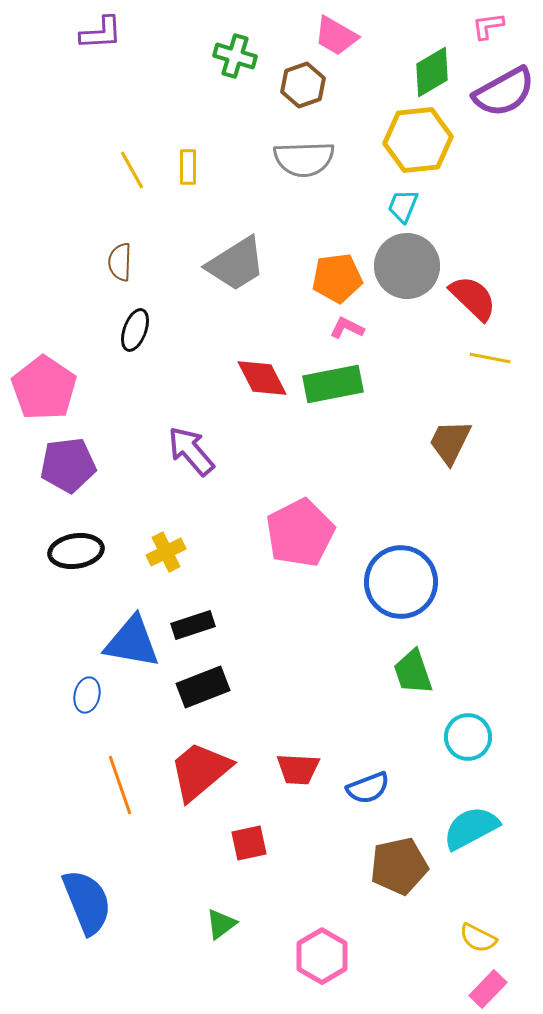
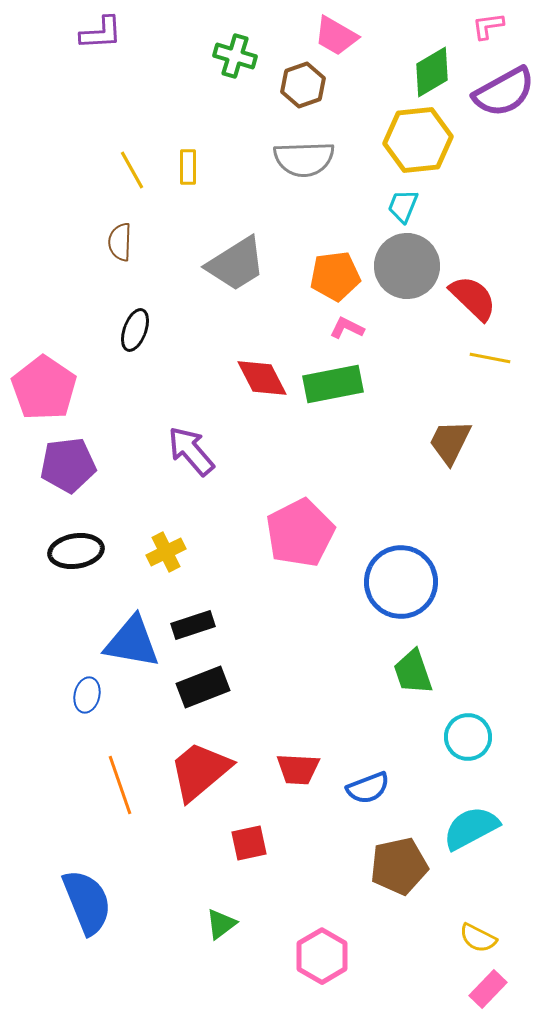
brown semicircle at (120, 262): moved 20 px up
orange pentagon at (337, 278): moved 2 px left, 2 px up
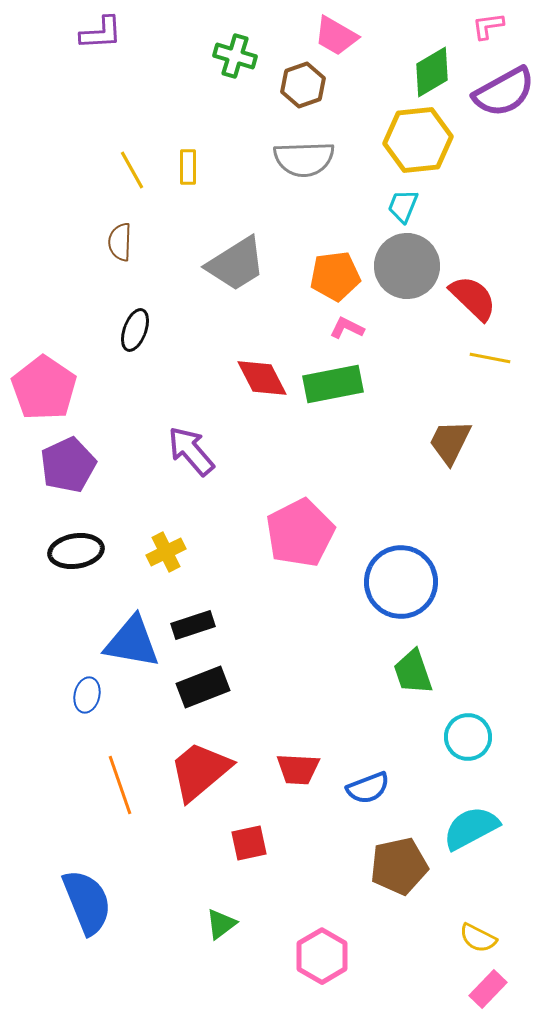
purple pentagon at (68, 465): rotated 18 degrees counterclockwise
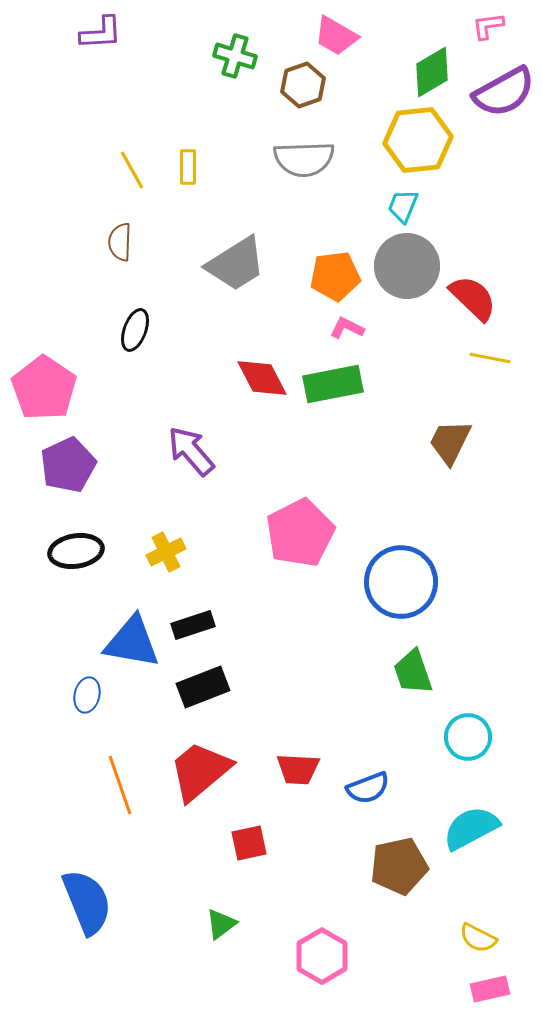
pink rectangle at (488, 989): moved 2 px right; rotated 33 degrees clockwise
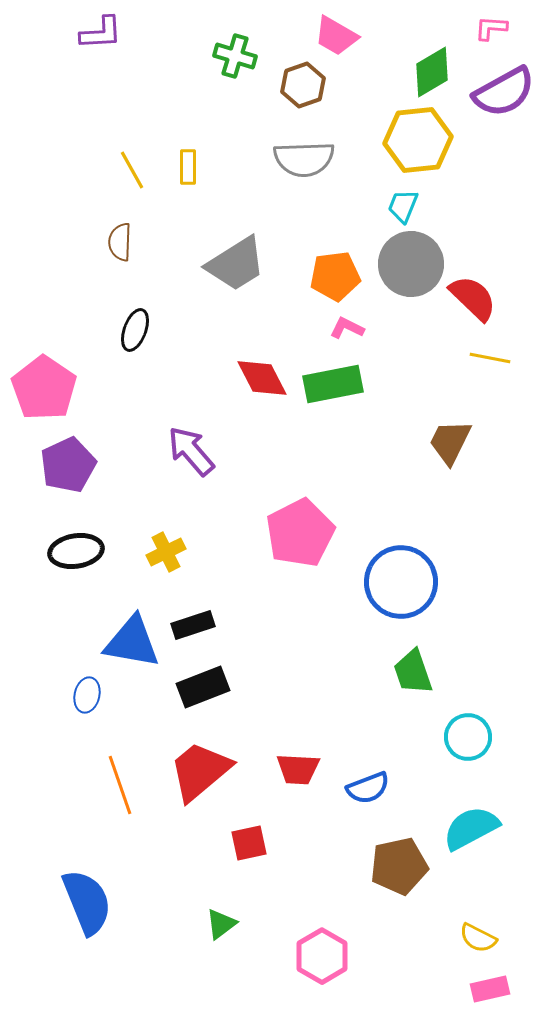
pink L-shape at (488, 26): moved 3 px right, 2 px down; rotated 12 degrees clockwise
gray circle at (407, 266): moved 4 px right, 2 px up
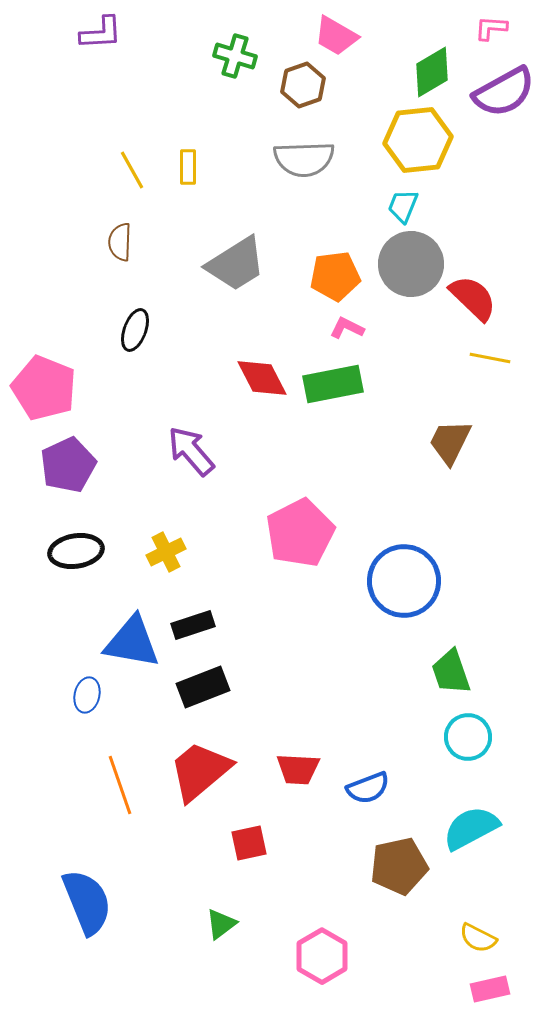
pink pentagon at (44, 388): rotated 12 degrees counterclockwise
blue circle at (401, 582): moved 3 px right, 1 px up
green trapezoid at (413, 672): moved 38 px right
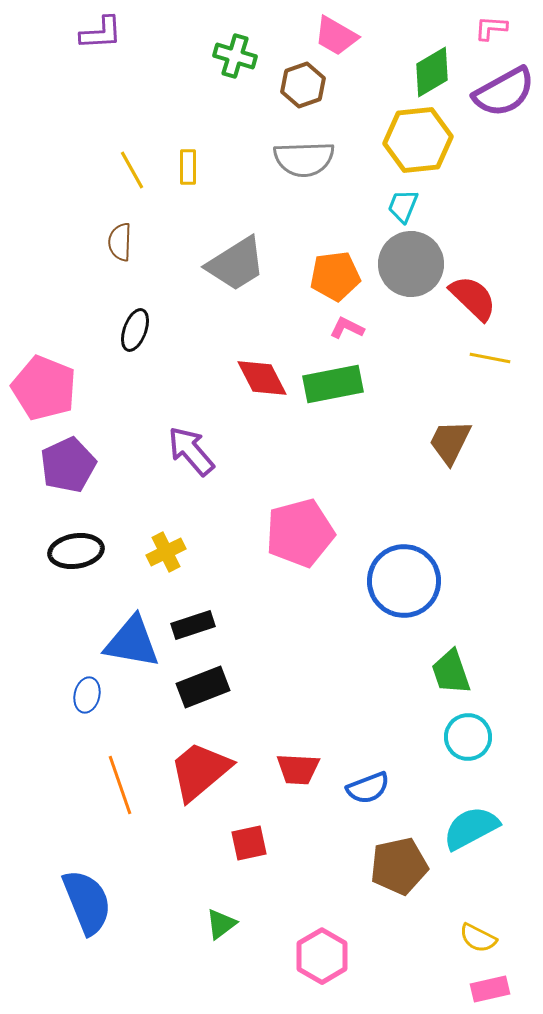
pink pentagon at (300, 533): rotated 12 degrees clockwise
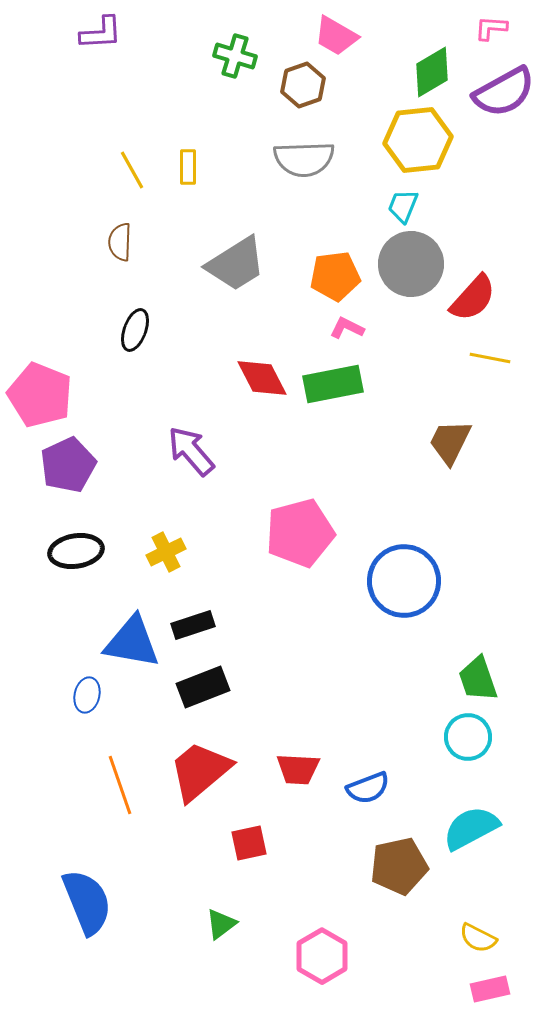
red semicircle at (473, 298): rotated 88 degrees clockwise
pink pentagon at (44, 388): moved 4 px left, 7 px down
green trapezoid at (451, 672): moved 27 px right, 7 px down
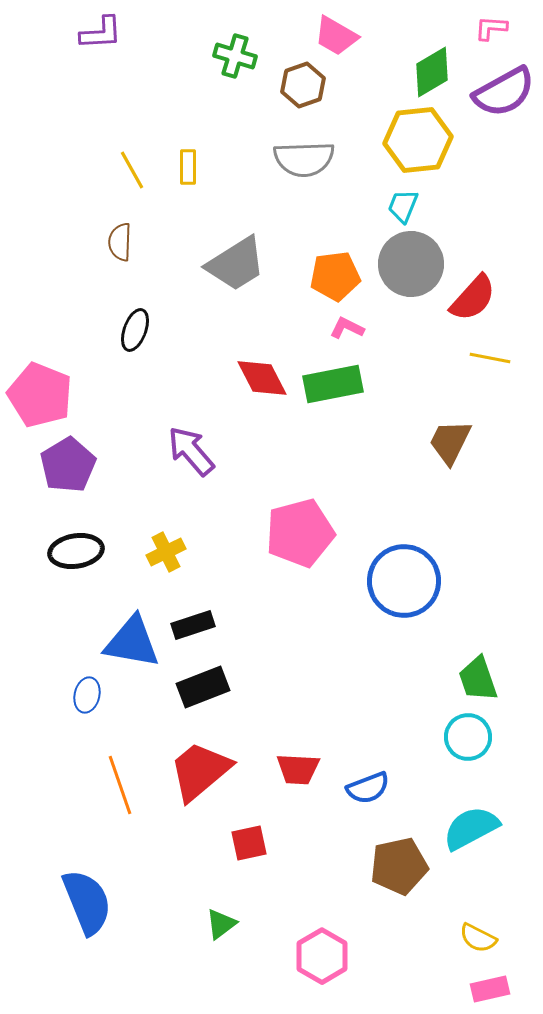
purple pentagon at (68, 465): rotated 6 degrees counterclockwise
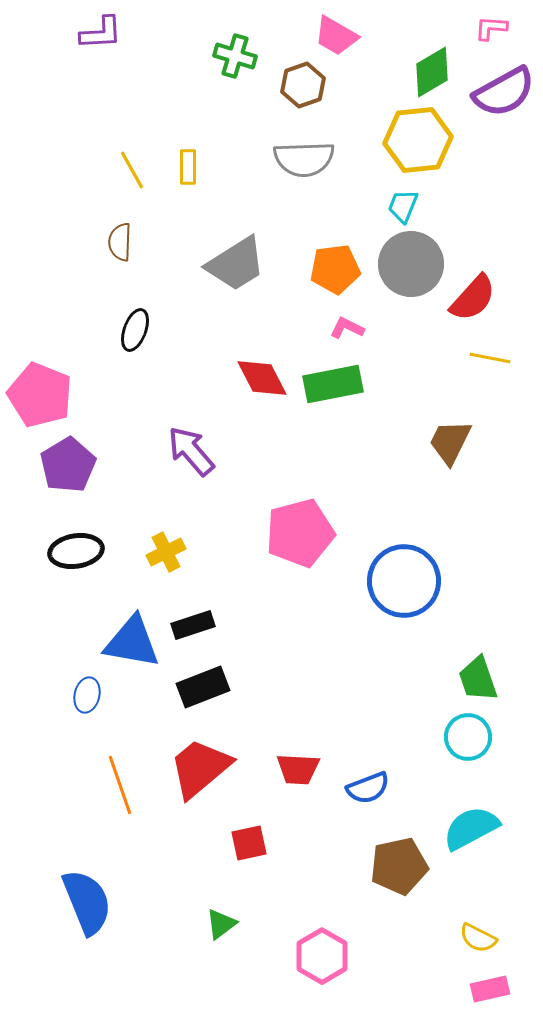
orange pentagon at (335, 276): moved 7 px up
red trapezoid at (200, 771): moved 3 px up
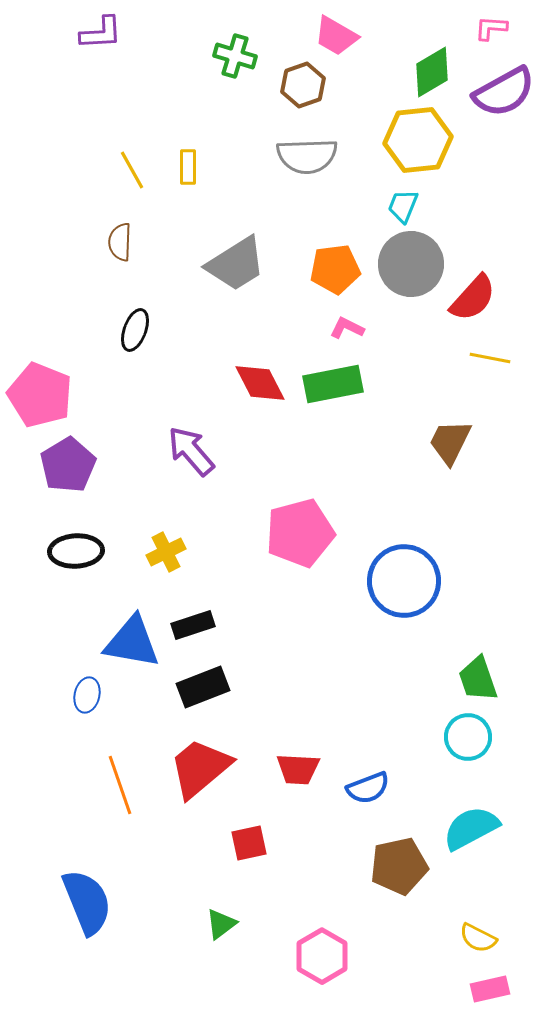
gray semicircle at (304, 159): moved 3 px right, 3 px up
red diamond at (262, 378): moved 2 px left, 5 px down
black ellipse at (76, 551): rotated 6 degrees clockwise
